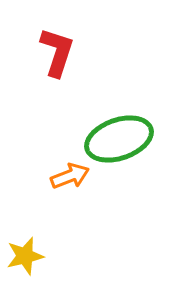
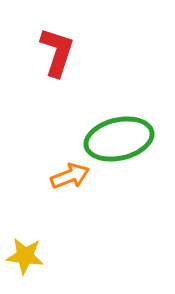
green ellipse: rotated 6 degrees clockwise
yellow star: rotated 21 degrees clockwise
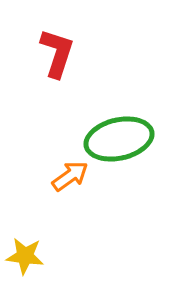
red L-shape: moved 1 px down
orange arrow: rotated 15 degrees counterclockwise
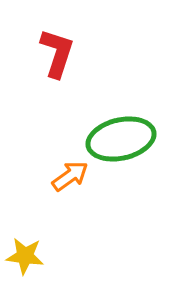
green ellipse: moved 2 px right
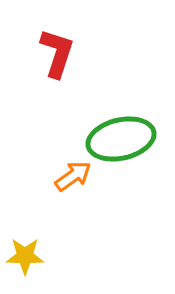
orange arrow: moved 3 px right
yellow star: rotated 6 degrees counterclockwise
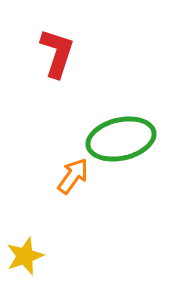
orange arrow: rotated 18 degrees counterclockwise
yellow star: rotated 21 degrees counterclockwise
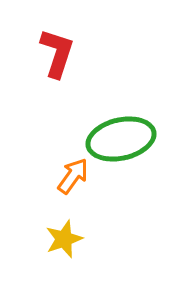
yellow star: moved 39 px right, 17 px up
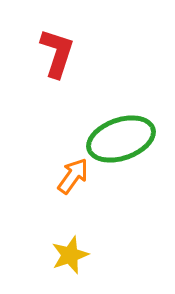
green ellipse: rotated 6 degrees counterclockwise
yellow star: moved 6 px right, 16 px down
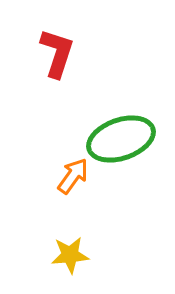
yellow star: rotated 15 degrees clockwise
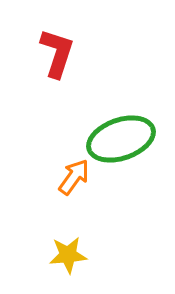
orange arrow: moved 1 px right, 1 px down
yellow star: moved 2 px left
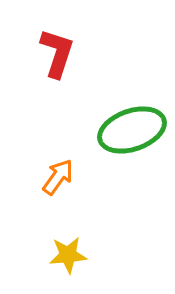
green ellipse: moved 11 px right, 9 px up
orange arrow: moved 16 px left
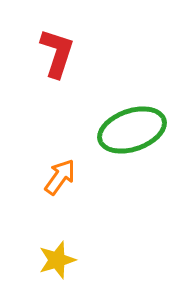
orange arrow: moved 2 px right
yellow star: moved 11 px left, 5 px down; rotated 12 degrees counterclockwise
